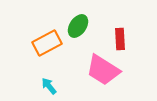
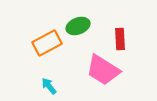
green ellipse: rotated 35 degrees clockwise
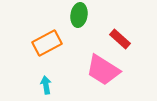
green ellipse: moved 1 px right, 11 px up; rotated 60 degrees counterclockwise
red rectangle: rotated 45 degrees counterclockwise
cyan arrow: moved 3 px left, 1 px up; rotated 30 degrees clockwise
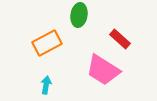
cyan arrow: rotated 18 degrees clockwise
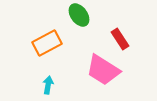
green ellipse: rotated 45 degrees counterclockwise
red rectangle: rotated 15 degrees clockwise
cyan arrow: moved 2 px right
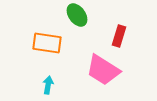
green ellipse: moved 2 px left
red rectangle: moved 1 px left, 3 px up; rotated 50 degrees clockwise
orange rectangle: rotated 36 degrees clockwise
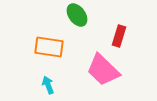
orange rectangle: moved 2 px right, 4 px down
pink trapezoid: rotated 12 degrees clockwise
cyan arrow: rotated 30 degrees counterclockwise
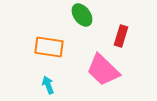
green ellipse: moved 5 px right
red rectangle: moved 2 px right
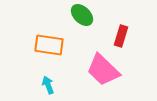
green ellipse: rotated 10 degrees counterclockwise
orange rectangle: moved 2 px up
